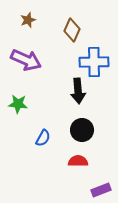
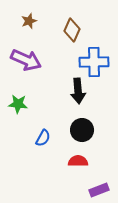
brown star: moved 1 px right, 1 px down
purple rectangle: moved 2 px left
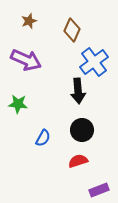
blue cross: rotated 36 degrees counterclockwise
red semicircle: rotated 18 degrees counterclockwise
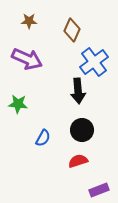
brown star: rotated 21 degrees clockwise
purple arrow: moved 1 px right, 1 px up
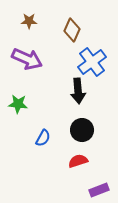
blue cross: moved 2 px left
